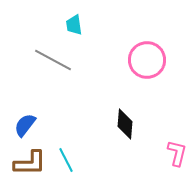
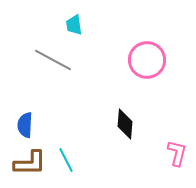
blue semicircle: rotated 35 degrees counterclockwise
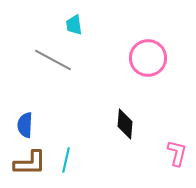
pink circle: moved 1 px right, 2 px up
cyan line: rotated 40 degrees clockwise
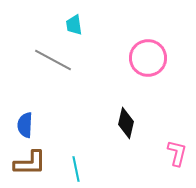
black diamond: moved 1 px right, 1 px up; rotated 8 degrees clockwise
cyan line: moved 10 px right, 9 px down; rotated 25 degrees counterclockwise
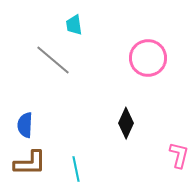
gray line: rotated 12 degrees clockwise
black diamond: rotated 12 degrees clockwise
pink L-shape: moved 2 px right, 2 px down
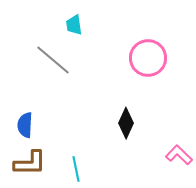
pink L-shape: rotated 60 degrees counterclockwise
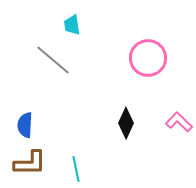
cyan trapezoid: moved 2 px left
pink L-shape: moved 33 px up
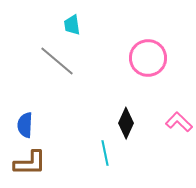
gray line: moved 4 px right, 1 px down
cyan line: moved 29 px right, 16 px up
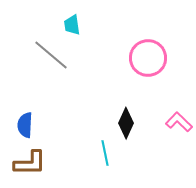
gray line: moved 6 px left, 6 px up
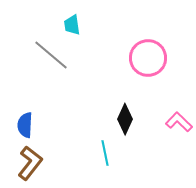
black diamond: moved 1 px left, 4 px up
brown L-shape: rotated 52 degrees counterclockwise
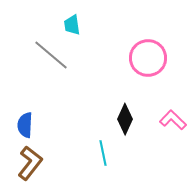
pink L-shape: moved 6 px left, 2 px up
cyan line: moved 2 px left
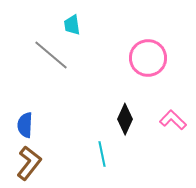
cyan line: moved 1 px left, 1 px down
brown L-shape: moved 1 px left
